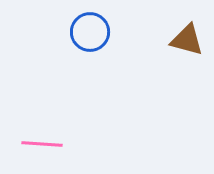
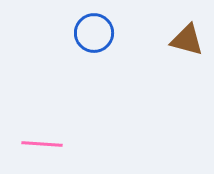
blue circle: moved 4 px right, 1 px down
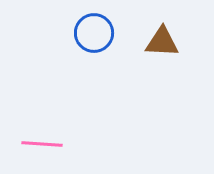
brown triangle: moved 25 px left, 2 px down; rotated 12 degrees counterclockwise
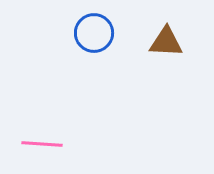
brown triangle: moved 4 px right
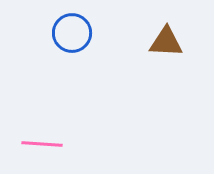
blue circle: moved 22 px left
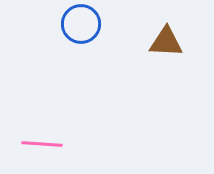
blue circle: moved 9 px right, 9 px up
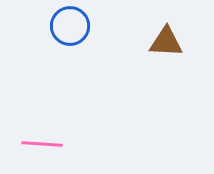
blue circle: moved 11 px left, 2 px down
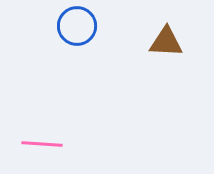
blue circle: moved 7 px right
